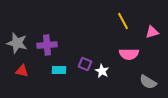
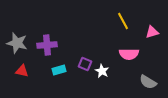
cyan rectangle: rotated 16 degrees counterclockwise
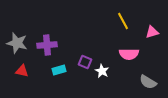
purple square: moved 2 px up
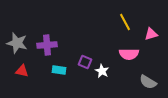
yellow line: moved 2 px right, 1 px down
pink triangle: moved 1 px left, 2 px down
cyan rectangle: rotated 24 degrees clockwise
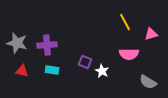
cyan rectangle: moved 7 px left
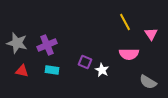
pink triangle: rotated 48 degrees counterclockwise
purple cross: rotated 18 degrees counterclockwise
white star: moved 1 px up
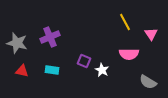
purple cross: moved 3 px right, 8 px up
purple square: moved 1 px left, 1 px up
